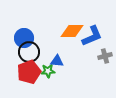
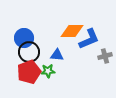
blue L-shape: moved 3 px left, 3 px down
blue triangle: moved 6 px up
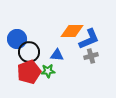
blue circle: moved 7 px left, 1 px down
gray cross: moved 14 px left
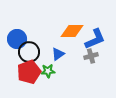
blue L-shape: moved 6 px right
blue triangle: moved 1 px right, 1 px up; rotated 40 degrees counterclockwise
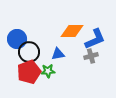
blue triangle: rotated 24 degrees clockwise
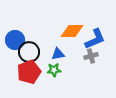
blue circle: moved 2 px left, 1 px down
green star: moved 6 px right, 1 px up
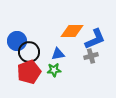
blue circle: moved 2 px right, 1 px down
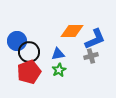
green star: moved 5 px right; rotated 24 degrees counterclockwise
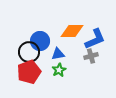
blue circle: moved 23 px right
